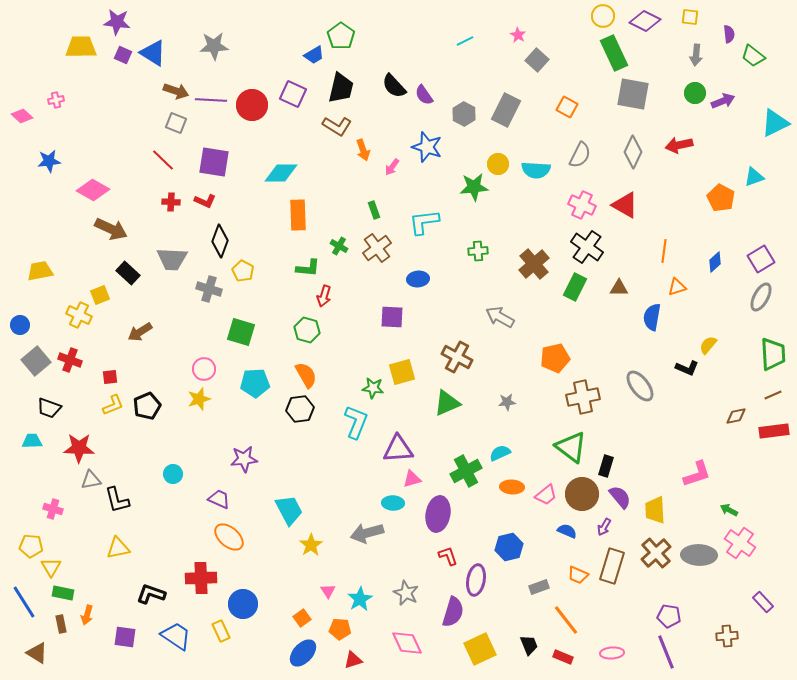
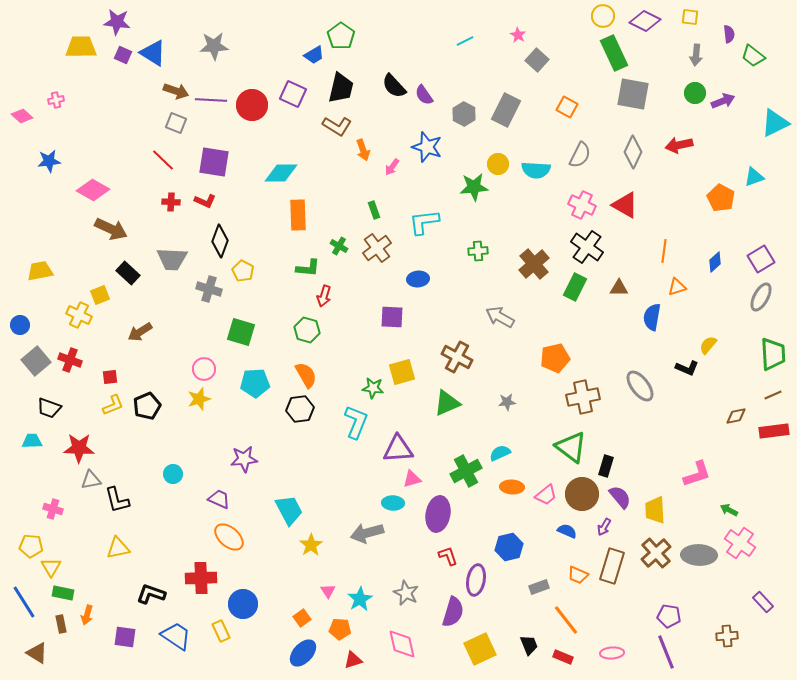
pink diamond at (407, 643): moved 5 px left, 1 px down; rotated 12 degrees clockwise
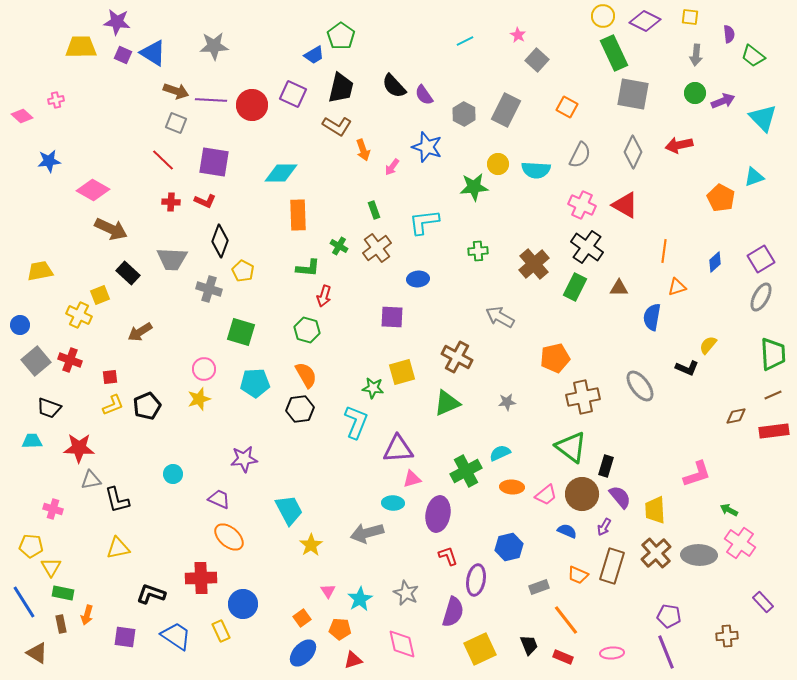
cyan triangle at (775, 123): moved 12 px left, 5 px up; rotated 48 degrees counterclockwise
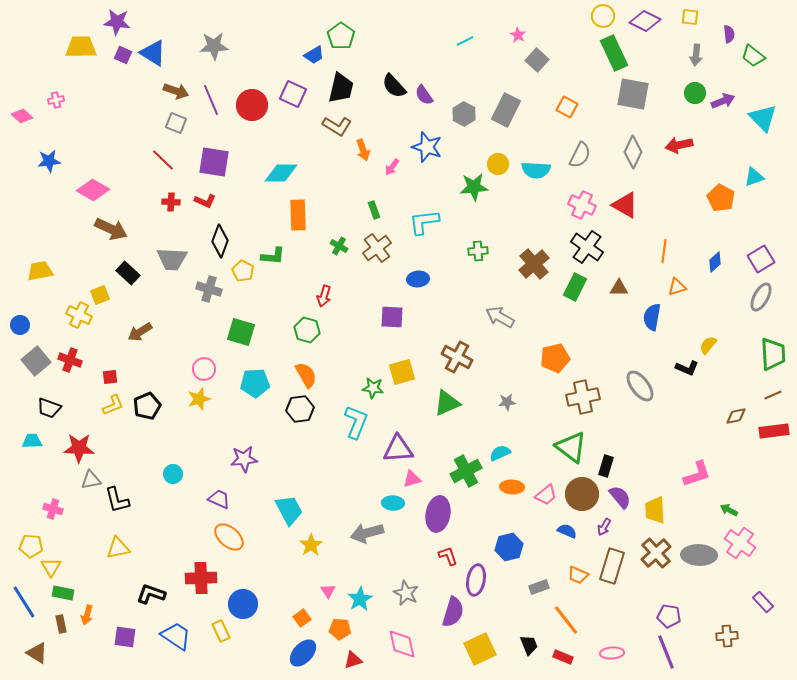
purple line at (211, 100): rotated 64 degrees clockwise
green L-shape at (308, 268): moved 35 px left, 12 px up
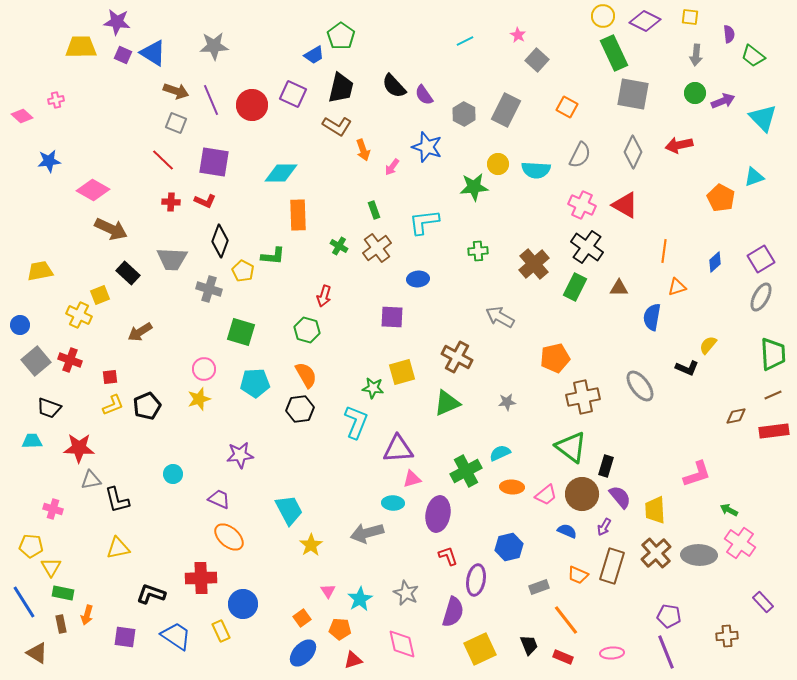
purple star at (244, 459): moved 4 px left, 4 px up
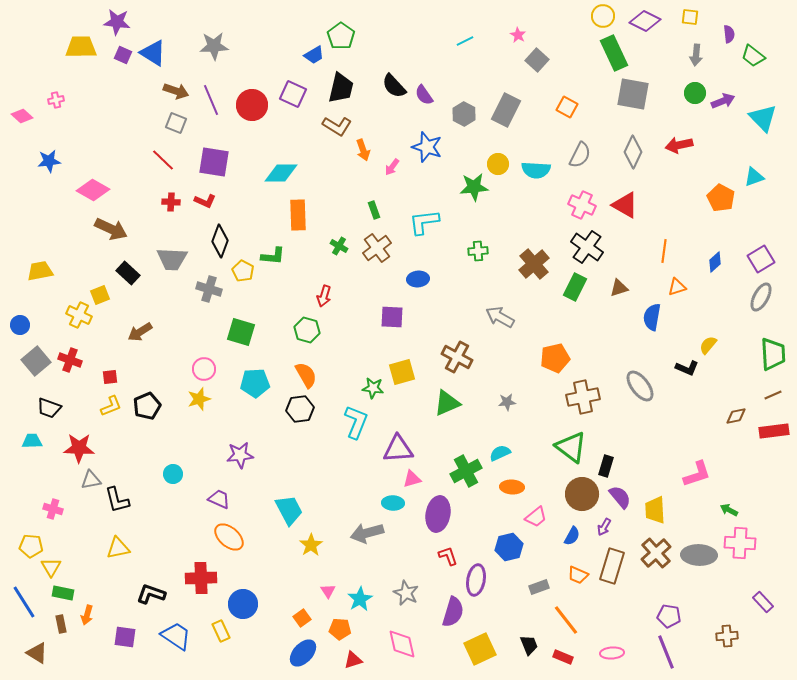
brown triangle at (619, 288): rotated 18 degrees counterclockwise
yellow L-shape at (113, 405): moved 2 px left, 1 px down
pink trapezoid at (546, 495): moved 10 px left, 22 px down
blue semicircle at (567, 531): moved 5 px right, 5 px down; rotated 96 degrees clockwise
pink cross at (740, 543): rotated 32 degrees counterclockwise
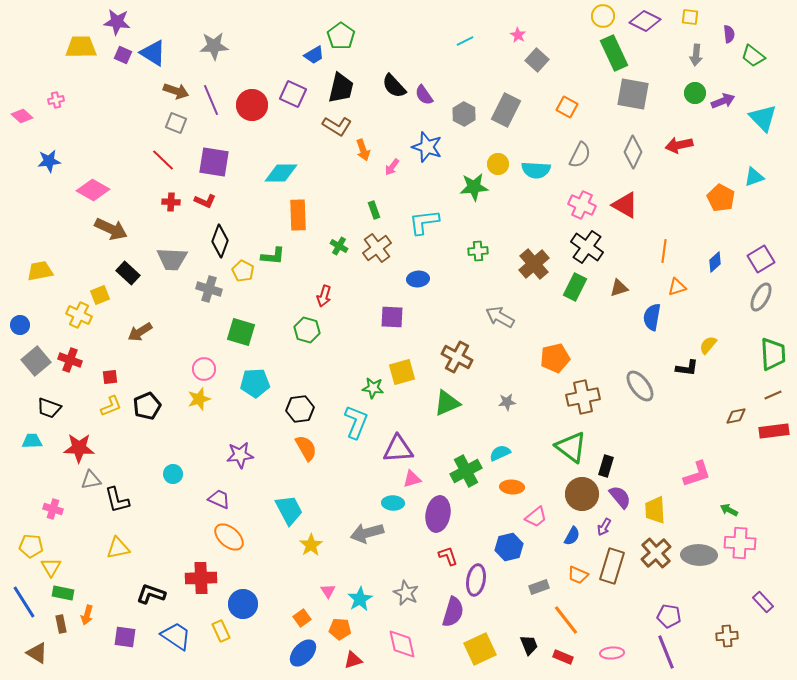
black L-shape at (687, 368): rotated 15 degrees counterclockwise
orange semicircle at (306, 375): moved 73 px down
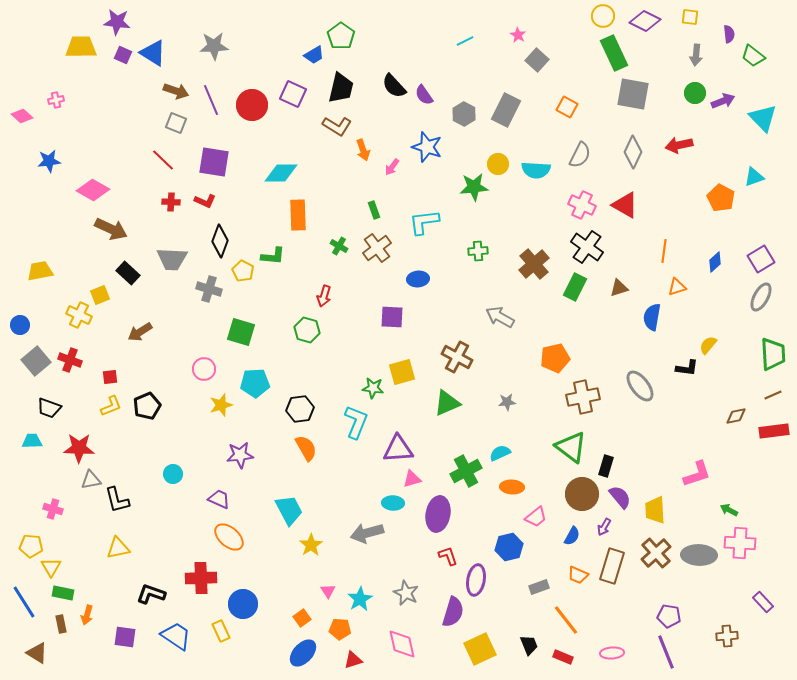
yellow star at (199, 399): moved 22 px right, 6 px down
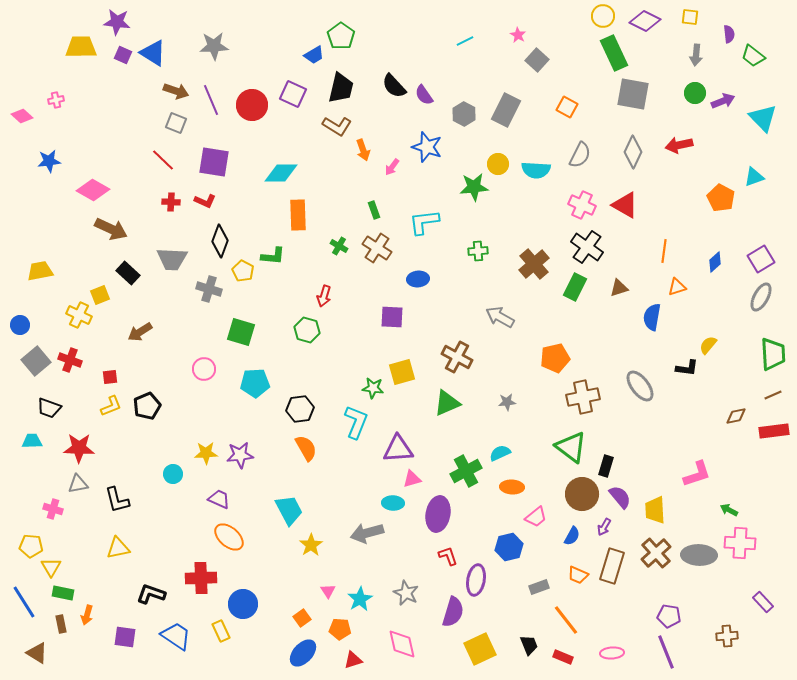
brown cross at (377, 248): rotated 20 degrees counterclockwise
yellow star at (221, 405): moved 15 px left, 48 px down; rotated 15 degrees clockwise
gray triangle at (91, 480): moved 13 px left, 4 px down
